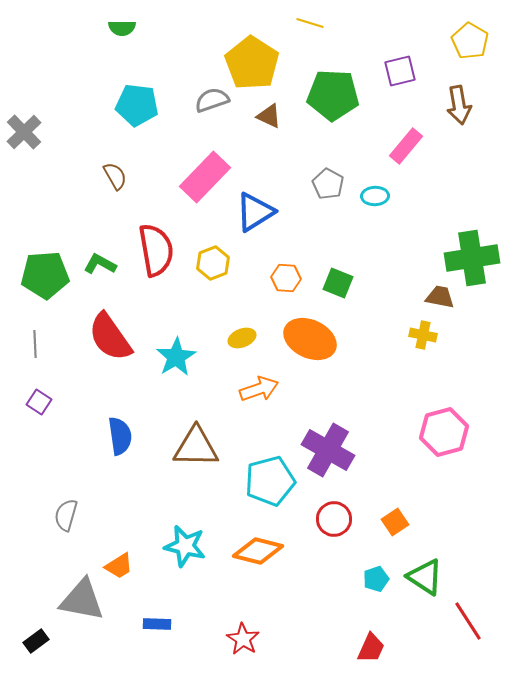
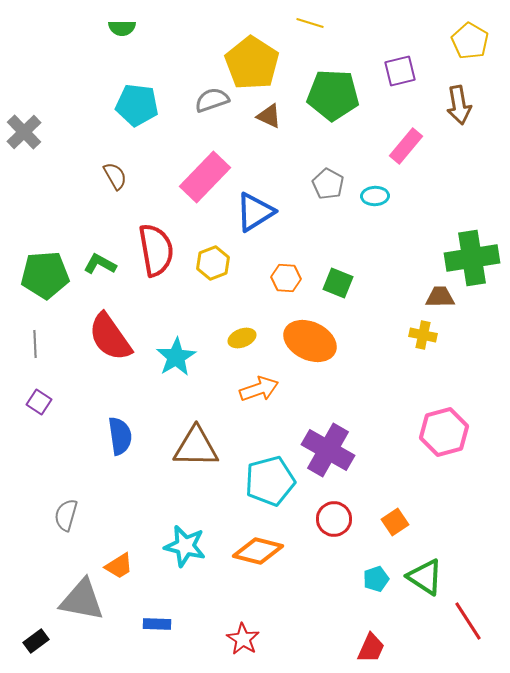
brown trapezoid at (440, 297): rotated 12 degrees counterclockwise
orange ellipse at (310, 339): moved 2 px down
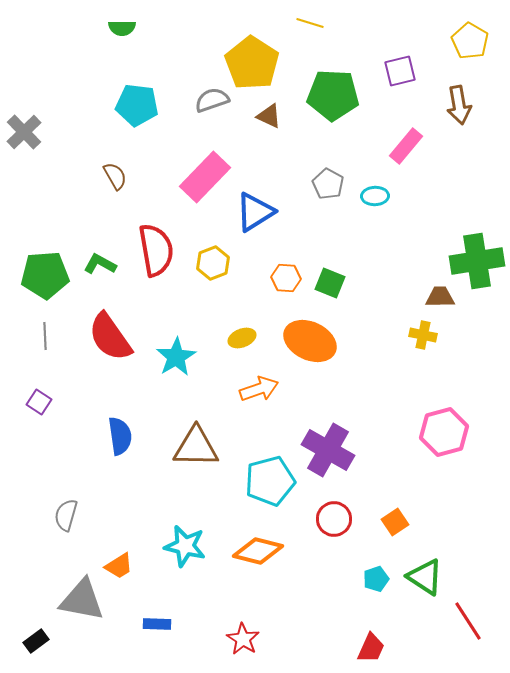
green cross at (472, 258): moved 5 px right, 3 px down
green square at (338, 283): moved 8 px left
gray line at (35, 344): moved 10 px right, 8 px up
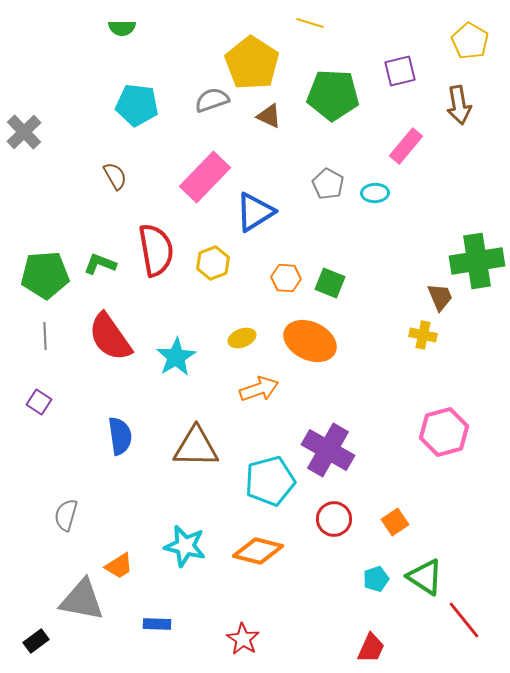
cyan ellipse at (375, 196): moved 3 px up
green L-shape at (100, 264): rotated 8 degrees counterclockwise
brown trapezoid at (440, 297): rotated 68 degrees clockwise
red line at (468, 621): moved 4 px left, 1 px up; rotated 6 degrees counterclockwise
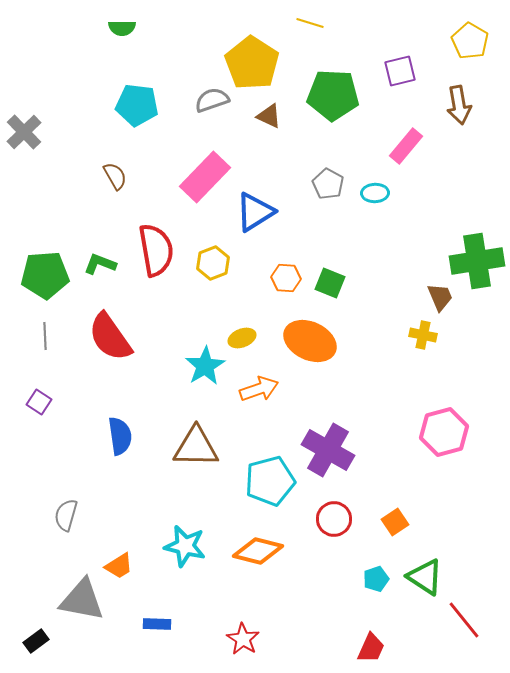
cyan star at (176, 357): moved 29 px right, 9 px down
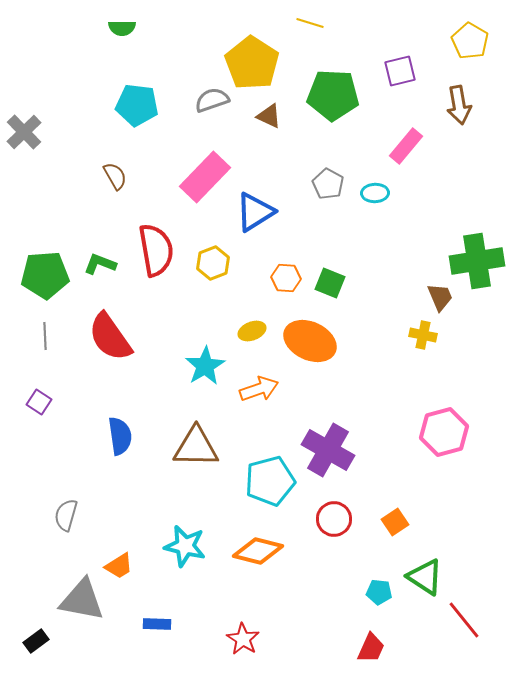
yellow ellipse at (242, 338): moved 10 px right, 7 px up
cyan pentagon at (376, 579): moved 3 px right, 13 px down; rotated 25 degrees clockwise
